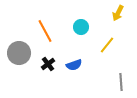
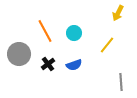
cyan circle: moved 7 px left, 6 px down
gray circle: moved 1 px down
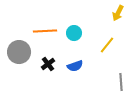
orange line: rotated 65 degrees counterclockwise
gray circle: moved 2 px up
blue semicircle: moved 1 px right, 1 px down
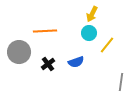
yellow arrow: moved 26 px left, 1 px down
cyan circle: moved 15 px right
blue semicircle: moved 1 px right, 4 px up
gray line: rotated 12 degrees clockwise
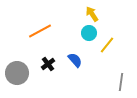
yellow arrow: rotated 119 degrees clockwise
orange line: moved 5 px left; rotated 25 degrees counterclockwise
gray circle: moved 2 px left, 21 px down
blue semicircle: moved 1 px left, 2 px up; rotated 112 degrees counterclockwise
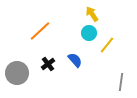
orange line: rotated 15 degrees counterclockwise
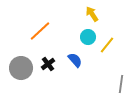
cyan circle: moved 1 px left, 4 px down
gray circle: moved 4 px right, 5 px up
gray line: moved 2 px down
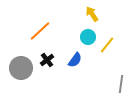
blue semicircle: rotated 77 degrees clockwise
black cross: moved 1 px left, 4 px up
